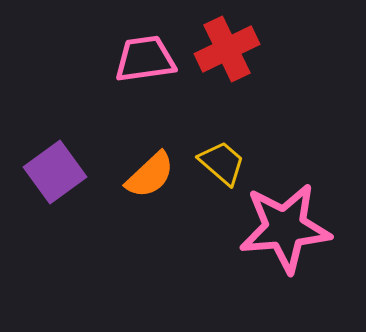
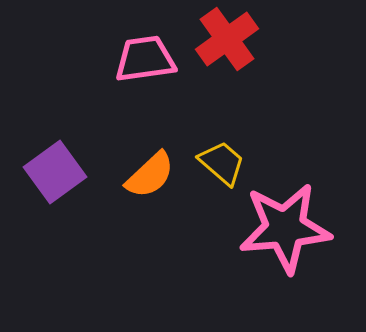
red cross: moved 10 px up; rotated 10 degrees counterclockwise
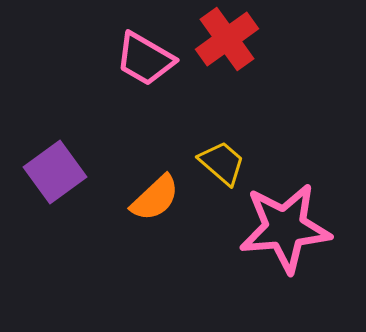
pink trapezoid: rotated 142 degrees counterclockwise
orange semicircle: moved 5 px right, 23 px down
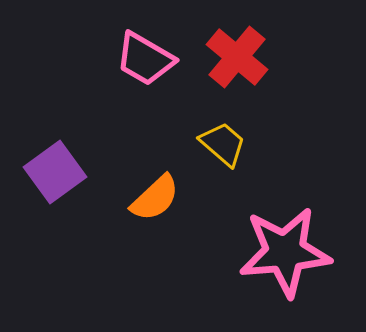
red cross: moved 10 px right, 18 px down; rotated 14 degrees counterclockwise
yellow trapezoid: moved 1 px right, 19 px up
pink star: moved 24 px down
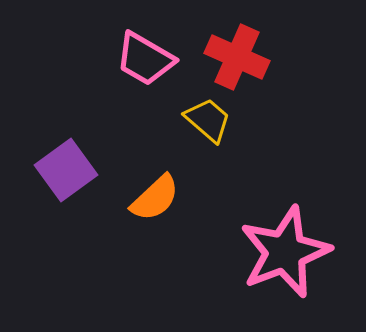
red cross: rotated 16 degrees counterclockwise
yellow trapezoid: moved 15 px left, 24 px up
purple square: moved 11 px right, 2 px up
pink star: rotated 16 degrees counterclockwise
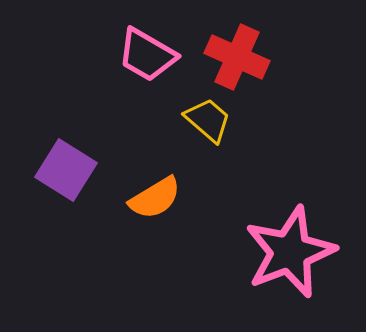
pink trapezoid: moved 2 px right, 4 px up
purple square: rotated 22 degrees counterclockwise
orange semicircle: rotated 12 degrees clockwise
pink star: moved 5 px right
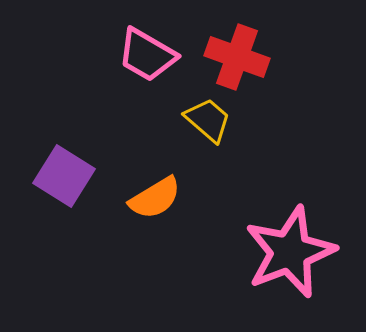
red cross: rotated 4 degrees counterclockwise
purple square: moved 2 px left, 6 px down
